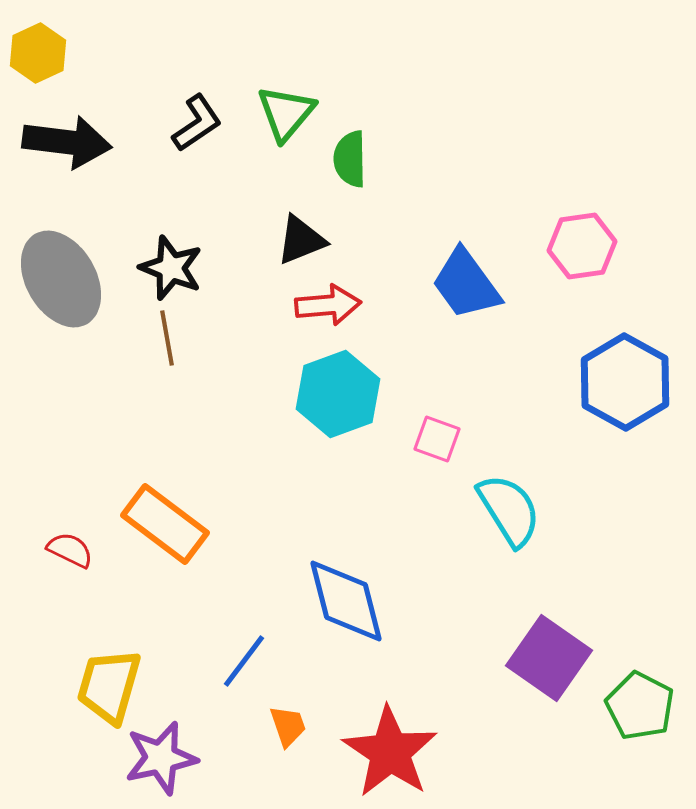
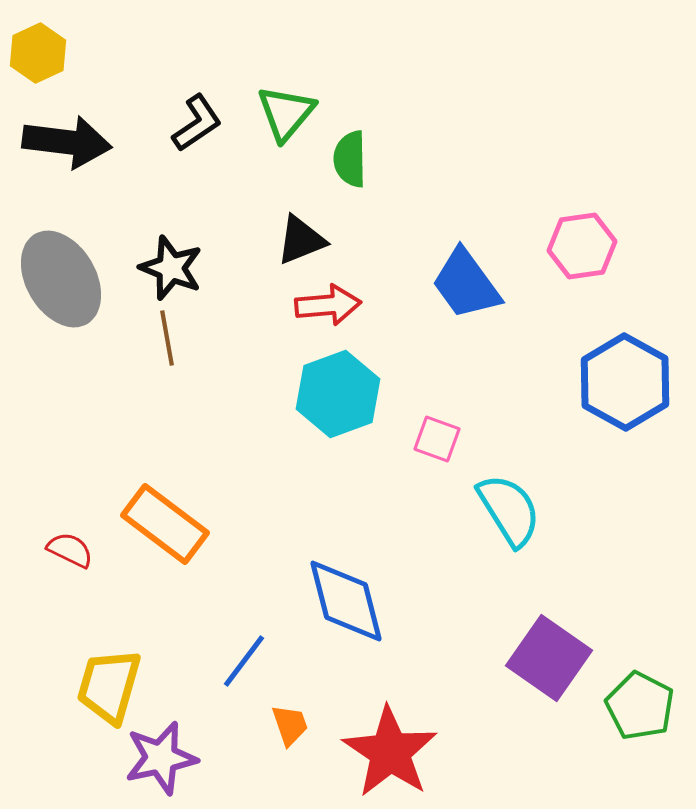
orange trapezoid: moved 2 px right, 1 px up
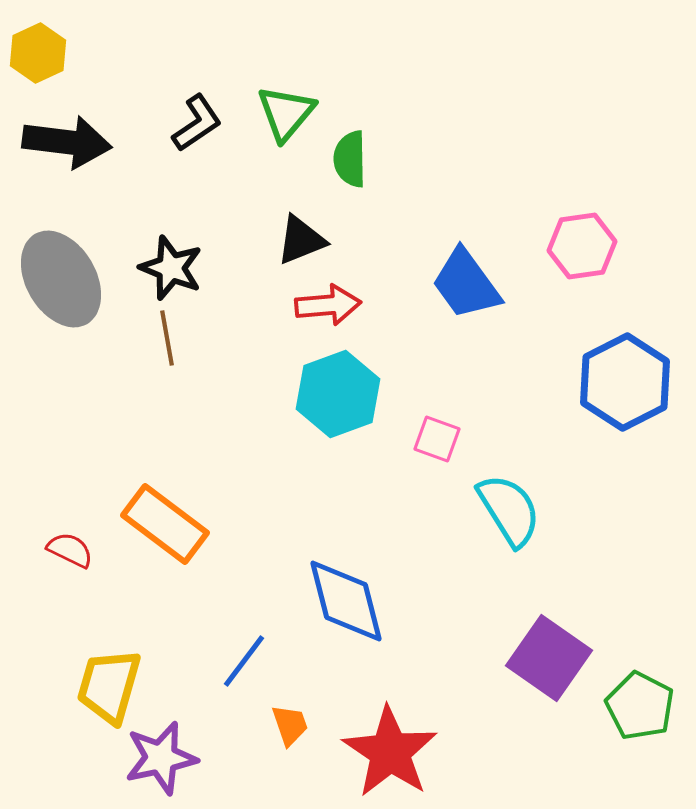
blue hexagon: rotated 4 degrees clockwise
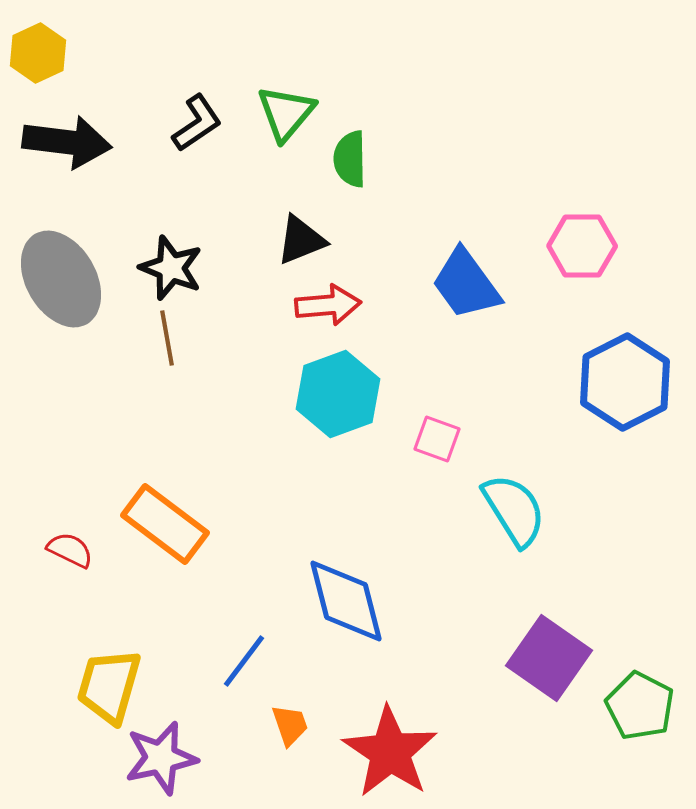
pink hexagon: rotated 8 degrees clockwise
cyan semicircle: moved 5 px right
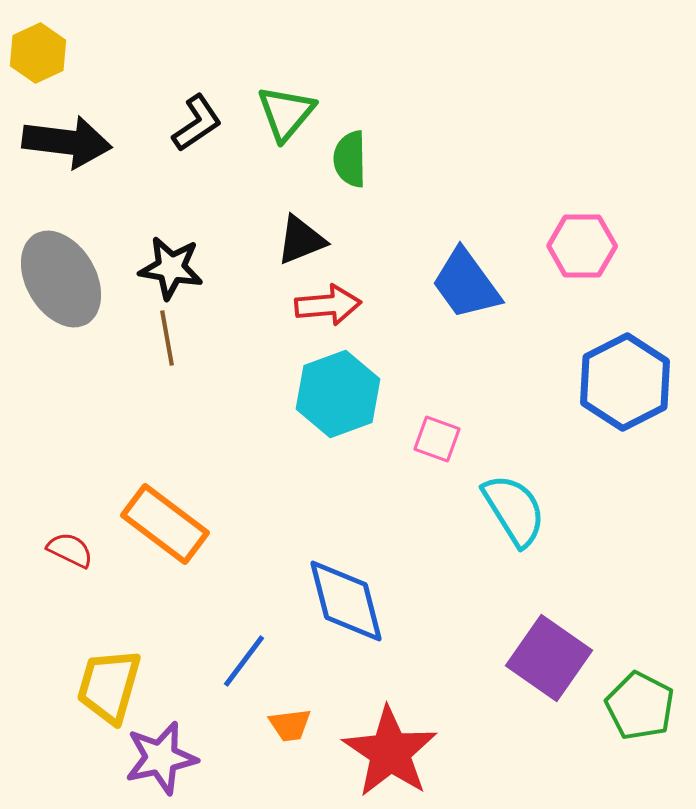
black star: rotated 12 degrees counterclockwise
orange trapezoid: rotated 102 degrees clockwise
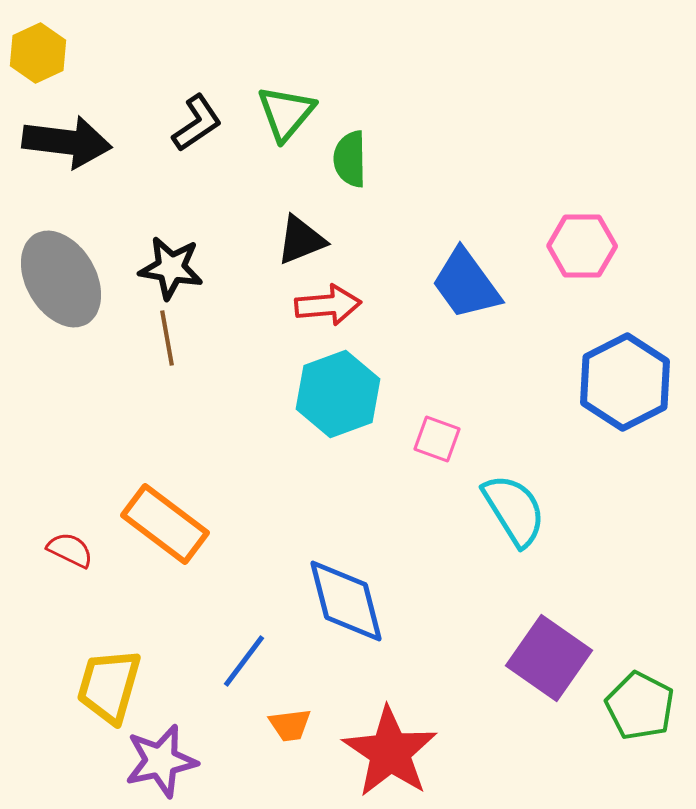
purple star: moved 3 px down
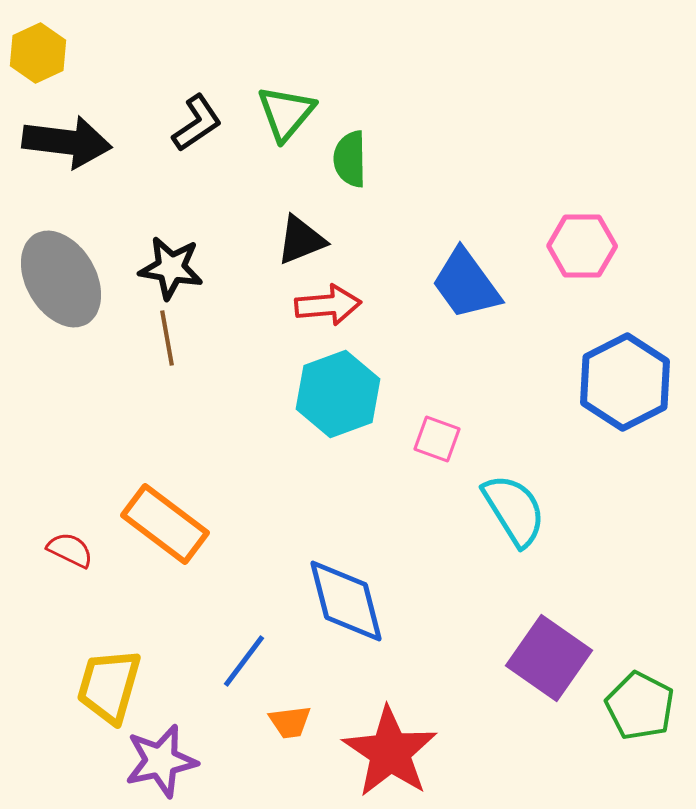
orange trapezoid: moved 3 px up
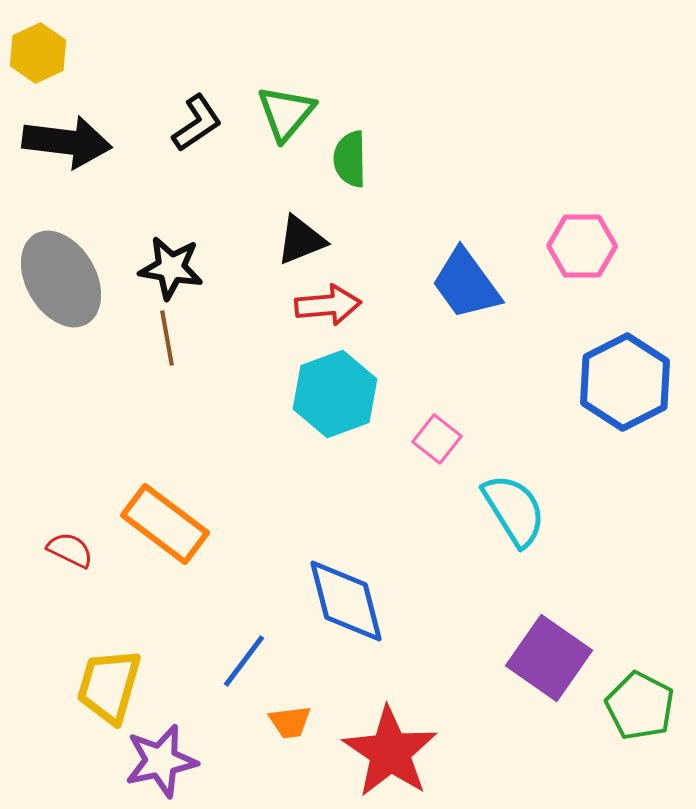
cyan hexagon: moved 3 px left
pink square: rotated 18 degrees clockwise
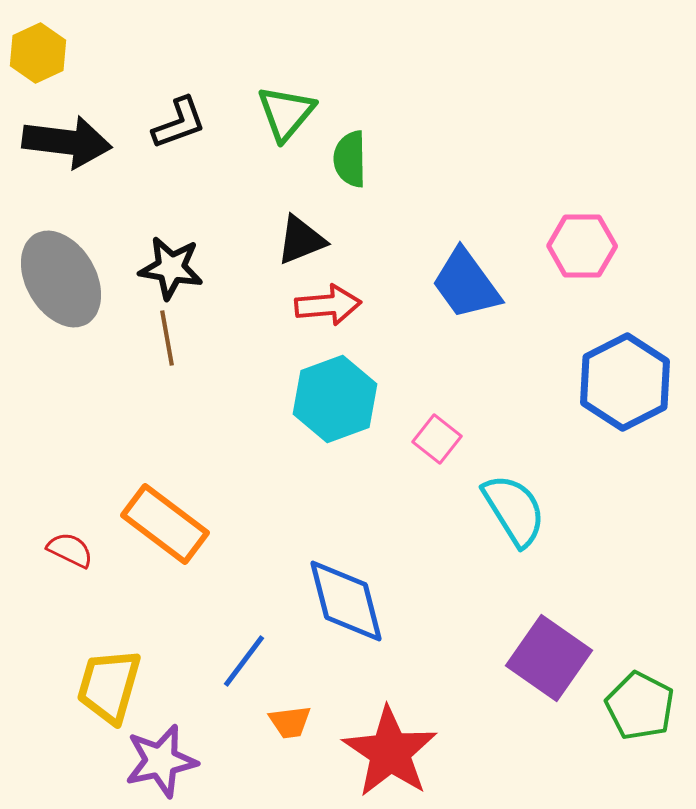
black L-shape: moved 18 px left; rotated 14 degrees clockwise
cyan hexagon: moved 5 px down
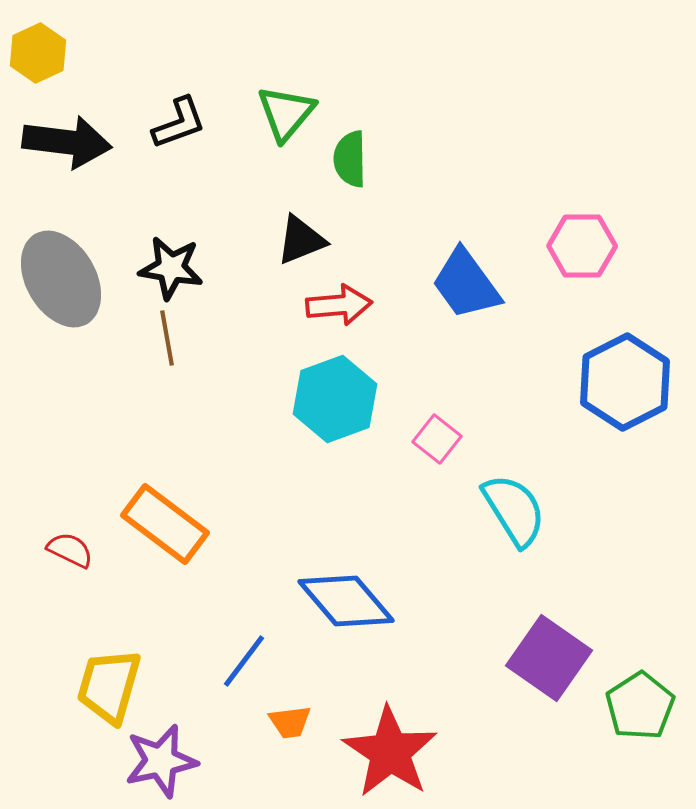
red arrow: moved 11 px right
blue diamond: rotated 26 degrees counterclockwise
green pentagon: rotated 12 degrees clockwise
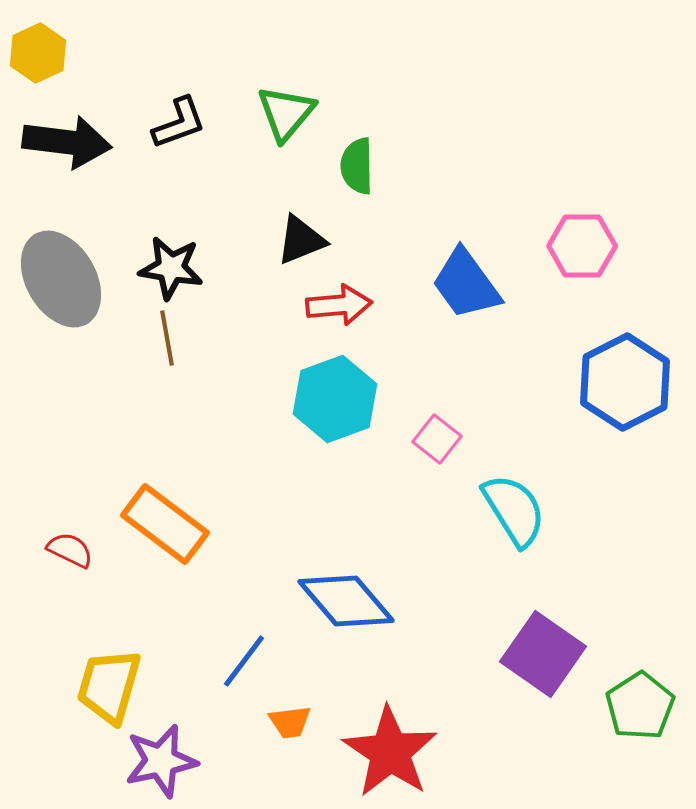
green semicircle: moved 7 px right, 7 px down
purple square: moved 6 px left, 4 px up
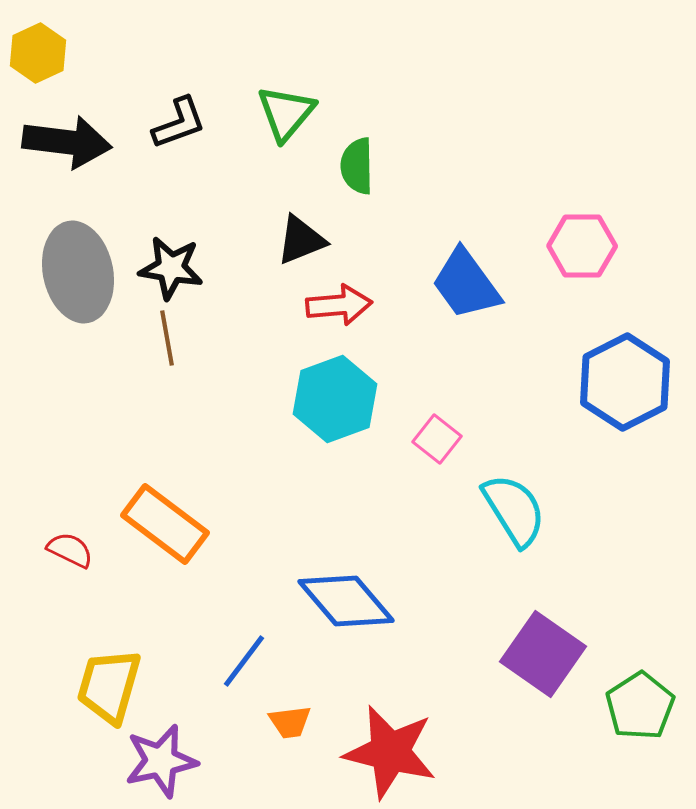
gray ellipse: moved 17 px right, 7 px up; rotated 18 degrees clockwise
red star: rotated 20 degrees counterclockwise
